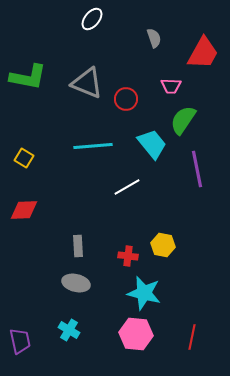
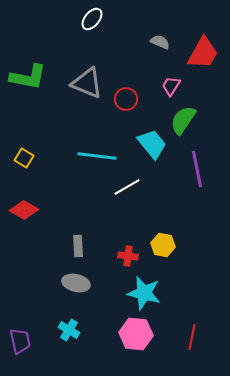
gray semicircle: moved 6 px right, 4 px down; rotated 48 degrees counterclockwise
pink trapezoid: rotated 120 degrees clockwise
cyan line: moved 4 px right, 10 px down; rotated 12 degrees clockwise
red diamond: rotated 32 degrees clockwise
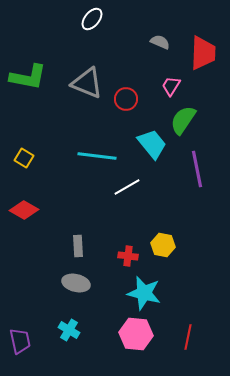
red trapezoid: rotated 27 degrees counterclockwise
red line: moved 4 px left
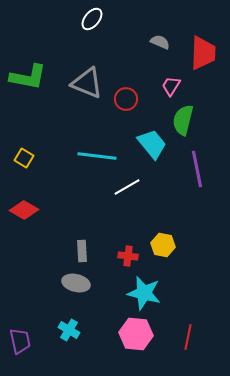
green semicircle: rotated 20 degrees counterclockwise
gray rectangle: moved 4 px right, 5 px down
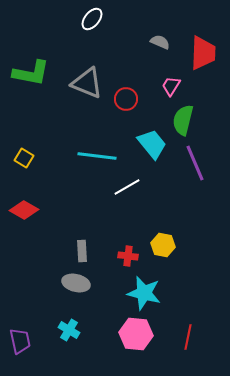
green L-shape: moved 3 px right, 4 px up
purple line: moved 2 px left, 6 px up; rotated 12 degrees counterclockwise
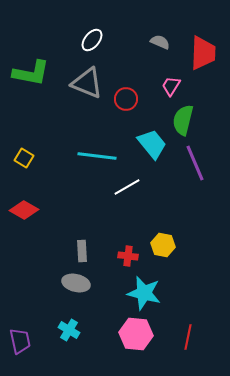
white ellipse: moved 21 px down
